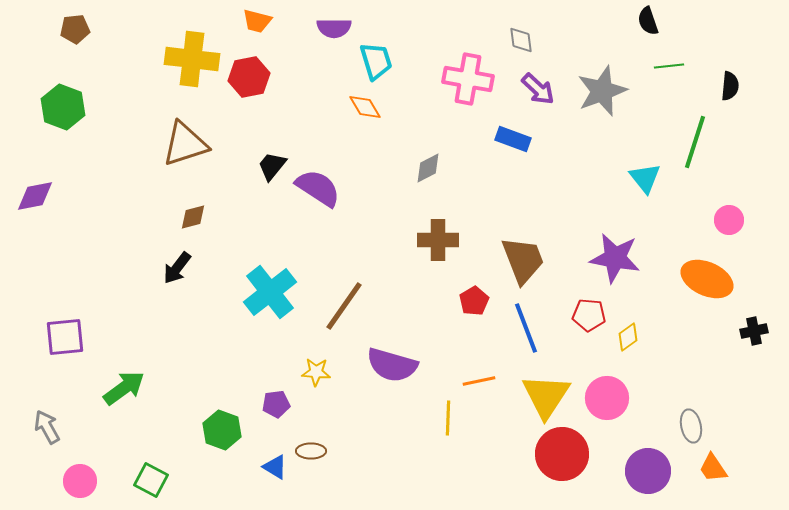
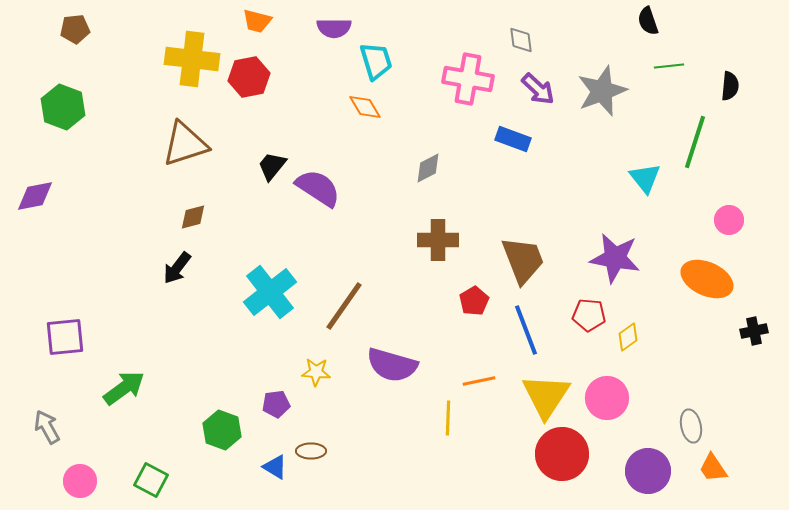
blue line at (526, 328): moved 2 px down
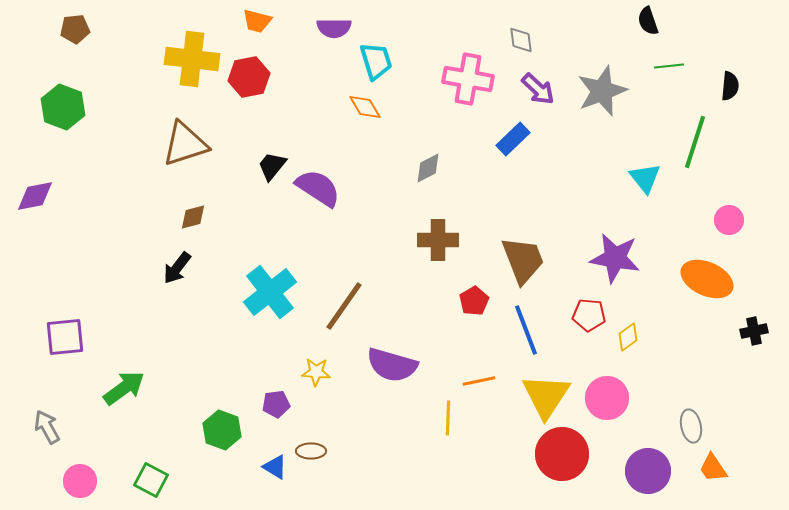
blue rectangle at (513, 139): rotated 64 degrees counterclockwise
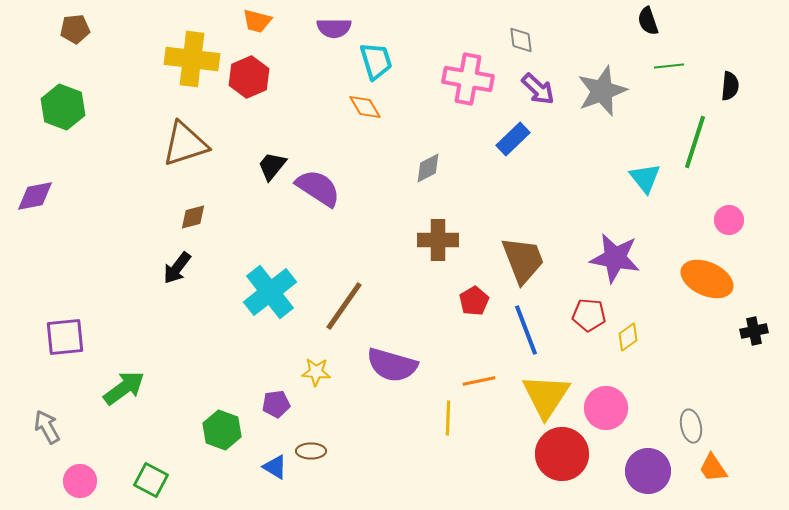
red hexagon at (249, 77): rotated 12 degrees counterclockwise
pink circle at (607, 398): moved 1 px left, 10 px down
